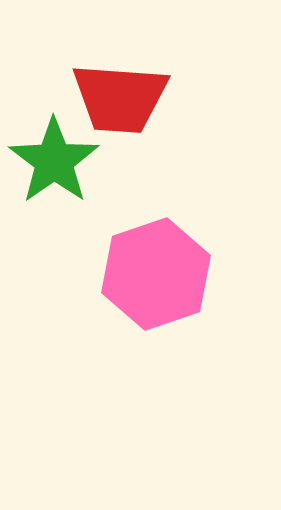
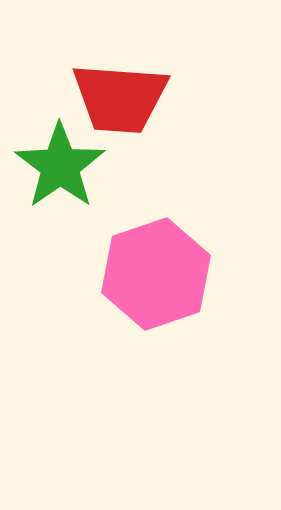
green star: moved 6 px right, 5 px down
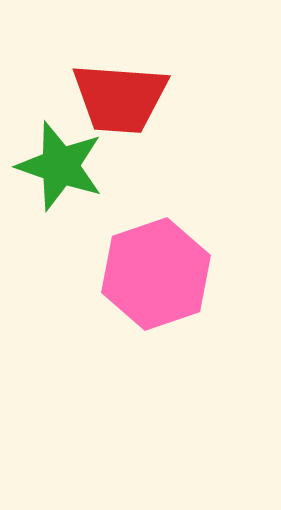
green star: rotated 18 degrees counterclockwise
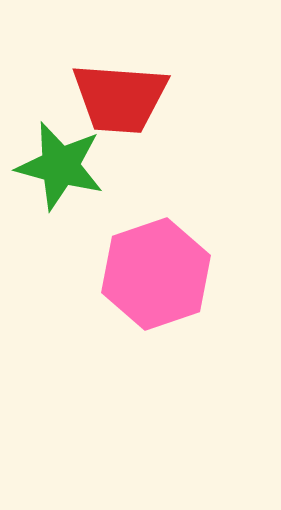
green star: rotated 4 degrees counterclockwise
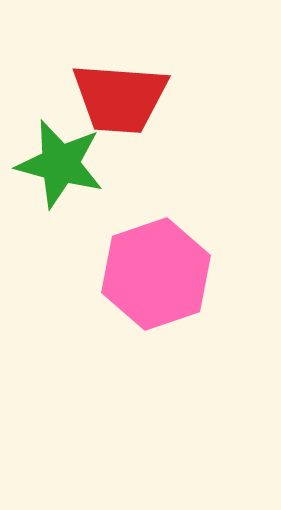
green star: moved 2 px up
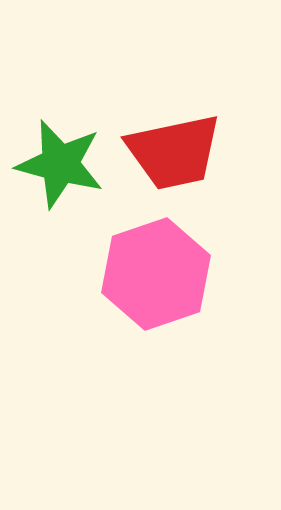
red trapezoid: moved 54 px right, 54 px down; rotated 16 degrees counterclockwise
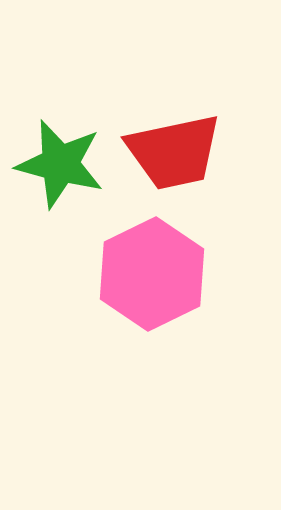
pink hexagon: moved 4 px left; rotated 7 degrees counterclockwise
